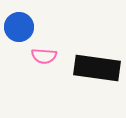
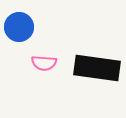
pink semicircle: moved 7 px down
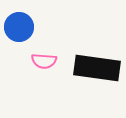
pink semicircle: moved 2 px up
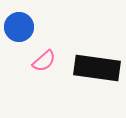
pink semicircle: rotated 45 degrees counterclockwise
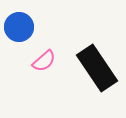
black rectangle: rotated 48 degrees clockwise
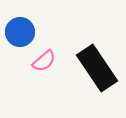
blue circle: moved 1 px right, 5 px down
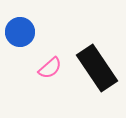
pink semicircle: moved 6 px right, 7 px down
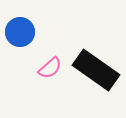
black rectangle: moved 1 px left, 2 px down; rotated 21 degrees counterclockwise
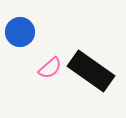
black rectangle: moved 5 px left, 1 px down
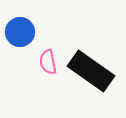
pink semicircle: moved 2 px left, 6 px up; rotated 120 degrees clockwise
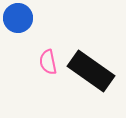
blue circle: moved 2 px left, 14 px up
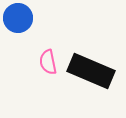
black rectangle: rotated 12 degrees counterclockwise
